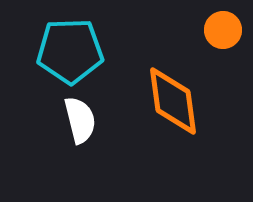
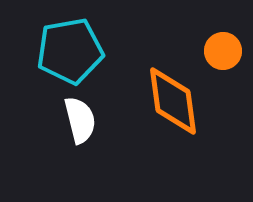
orange circle: moved 21 px down
cyan pentagon: rotated 8 degrees counterclockwise
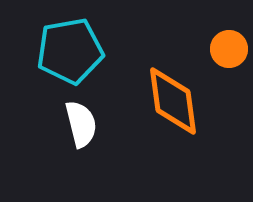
orange circle: moved 6 px right, 2 px up
white semicircle: moved 1 px right, 4 px down
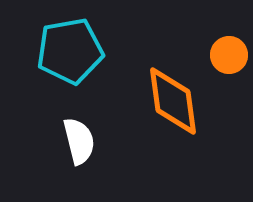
orange circle: moved 6 px down
white semicircle: moved 2 px left, 17 px down
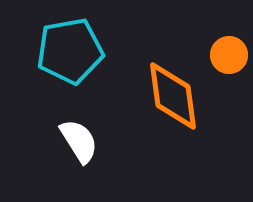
orange diamond: moved 5 px up
white semicircle: rotated 18 degrees counterclockwise
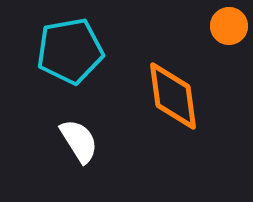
orange circle: moved 29 px up
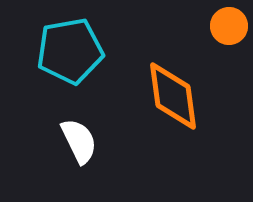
white semicircle: rotated 6 degrees clockwise
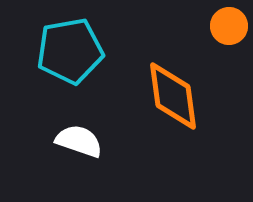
white semicircle: rotated 45 degrees counterclockwise
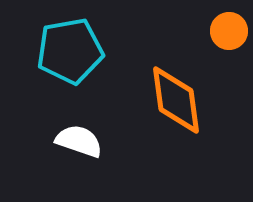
orange circle: moved 5 px down
orange diamond: moved 3 px right, 4 px down
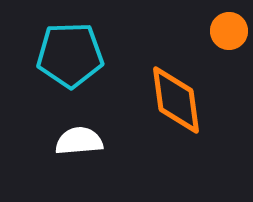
cyan pentagon: moved 4 px down; rotated 8 degrees clockwise
white semicircle: rotated 24 degrees counterclockwise
